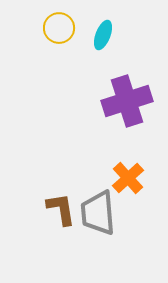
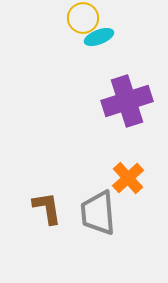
yellow circle: moved 24 px right, 10 px up
cyan ellipse: moved 4 px left, 2 px down; rotated 48 degrees clockwise
brown L-shape: moved 14 px left, 1 px up
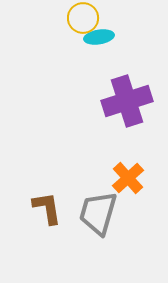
cyan ellipse: rotated 12 degrees clockwise
gray trapezoid: rotated 21 degrees clockwise
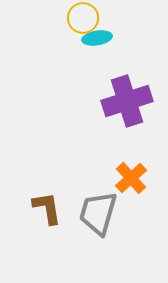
cyan ellipse: moved 2 px left, 1 px down
orange cross: moved 3 px right
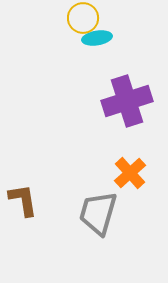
orange cross: moved 1 px left, 5 px up
brown L-shape: moved 24 px left, 8 px up
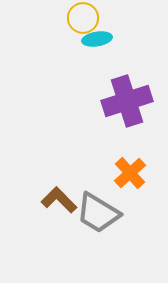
cyan ellipse: moved 1 px down
brown L-shape: moved 36 px right; rotated 36 degrees counterclockwise
gray trapezoid: rotated 75 degrees counterclockwise
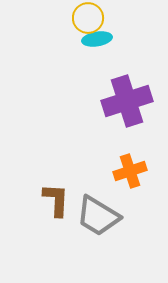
yellow circle: moved 5 px right
orange cross: moved 2 px up; rotated 24 degrees clockwise
brown L-shape: moved 3 px left; rotated 48 degrees clockwise
gray trapezoid: moved 3 px down
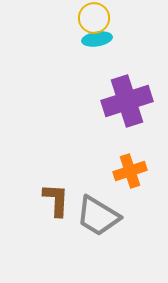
yellow circle: moved 6 px right
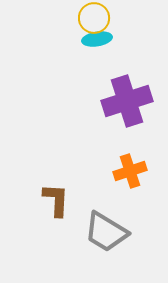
gray trapezoid: moved 8 px right, 16 px down
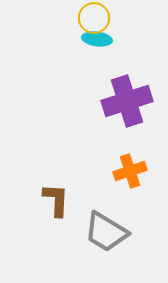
cyan ellipse: rotated 16 degrees clockwise
